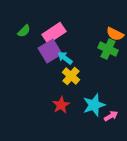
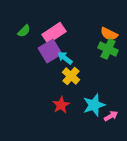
orange semicircle: moved 6 px left
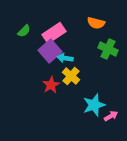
orange semicircle: moved 13 px left, 11 px up; rotated 12 degrees counterclockwise
purple square: rotated 10 degrees counterclockwise
cyan arrow: rotated 28 degrees counterclockwise
red star: moved 10 px left, 20 px up
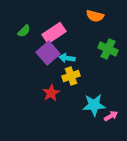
orange semicircle: moved 1 px left, 7 px up
purple square: moved 2 px left, 2 px down
cyan arrow: moved 2 px right
yellow cross: rotated 30 degrees clockwise
red star: moved 8 px down
cyan star: rotated 15 degrees clockwise
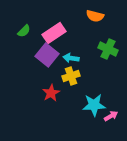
purple square: moved 1 px left, 2 px down; rotated 10 degrees counterclockwise
cyan arrow: moved 4 px right
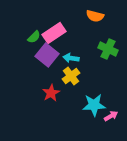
green semicircle: moved 10 px right, 6 px down
yellow cross: rotated 18 degrees counterclockwise
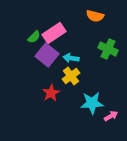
cyan star: moved 2 px left, 2 px up
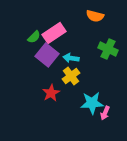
pink arrow: moved 6 px left, 3 px up; rotated 144 degrees clockwise
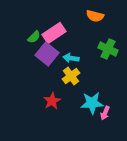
purple square: moved 1 px up
red star: moved 1 px right, 8 px down
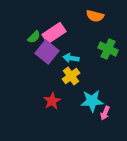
purple square: moved 2 px up
cyan star: moved 2 px up
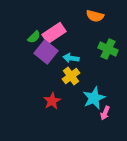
purple square: moved 1 px left
cyan star: moved 2 px right, 3 px up; rotated 20 degrees counterclockwise
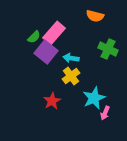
pink rectangle: rotated 15 degrees counterclockwise
